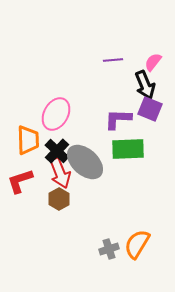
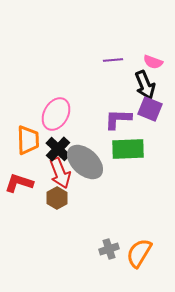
pink semicircle: rotated 108 degrees counterclockwise
black cross: moved 1 px right, 2 px up
red L-shape: moved 1 px left, 2 px down; rotated 36 degrees clockwise
brown hexagon: moved 2 px left, 1 px up
orange semicircle: moved 2 px right, 9 px down
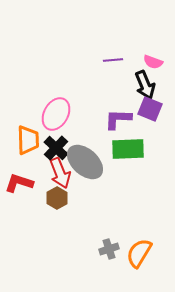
black cross: moved 2 px left, 1 px up
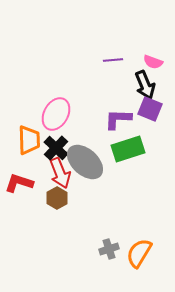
orange trapezoid: moved 1 px right
green rectangle: rotated 16 degrees counterclockwise
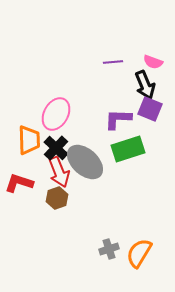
purple line: moved 2 px down
red arrow: moved 1 px left, 1 px up
brown hexagon: rotated 10 degrees clockwise
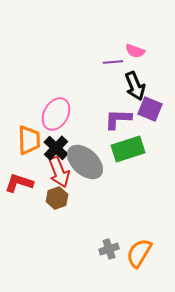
pink semicircle: moved 18 px left, 11 px up
black arrow: moved 10 px left, 1 px down
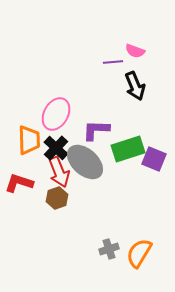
purple square: moved 4 px right, 50 px down
purple L-shape: moved 22 px left, 11 px down
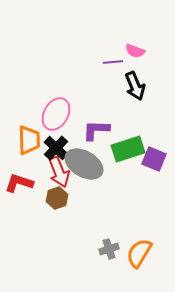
gray ellipse: moved 1 px left, 2 px down; rotated 12 degrees counterclockwise
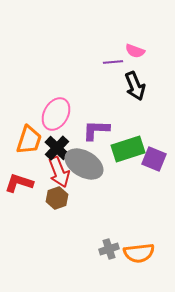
orange trapezoid: rotated 20 degrees clockwise
black cross: moved 1 px right
orange semicircle: rotated 128 degrees counterclockwise
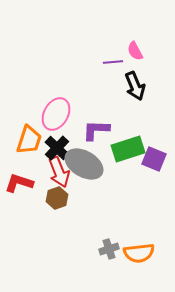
pink semicircle: rotated 42 degrees clockwise
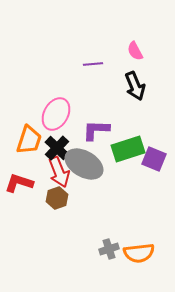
purple line: moved 20 px left, 2 px down
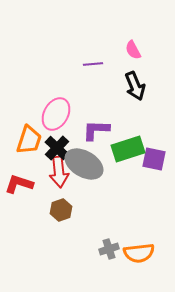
pink semicircle: moved 2 px left, 1 px up
purple square: rotated 10 degrees counterclockwise
red arrow: rotated 16 degrees clockwise
red L-shape: moved 1 px down
brown hexagon: moved 4 px right, 12 px down
